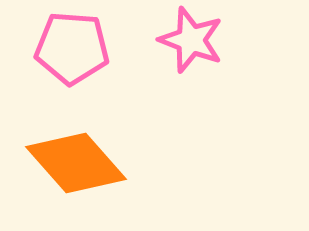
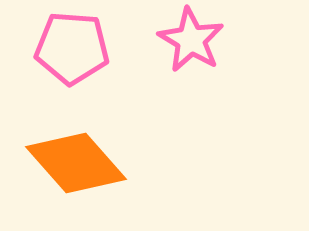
pink star: rotated 10 degrees clockwise
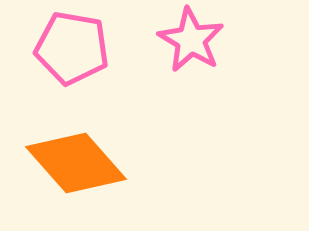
pink pentagon: rotated 6 degrees clockwise
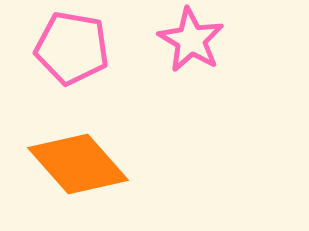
orange diamond: moved 2 px right, 1 px down
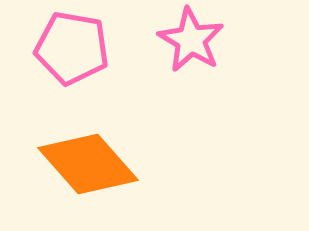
orange diamond: moved 10 px right
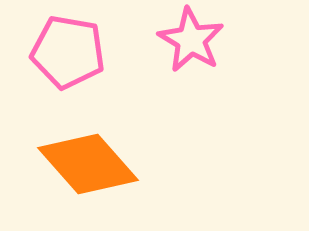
pink pentagon: moved 4 px left, 4 px down
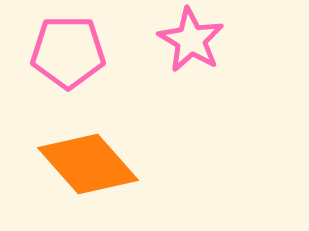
pink pentagon: rotated 10 degrees counterclockwise
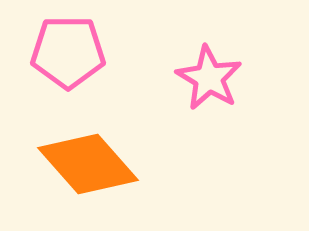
pink star: moved 18 px right, 38 px down
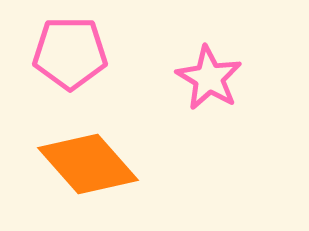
pink pentagon: moved 2 px right, 1 px down
